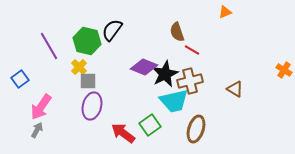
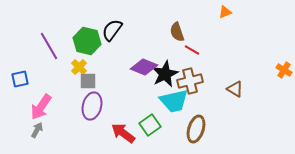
blue square: rotated 24 degrees clockwise
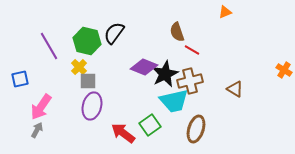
black semicircle: moved 2 px right, 3 px down
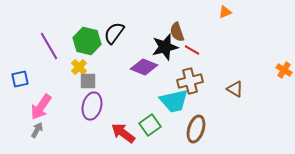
black star: moved 27 px up; rotated 12 degrees clockwise
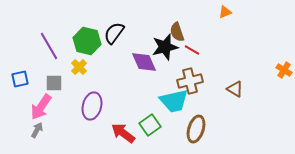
purple diamond: moved 5 px up; rotated 44 degrees clockwise
gray square: moved 34 px left, 2 px down
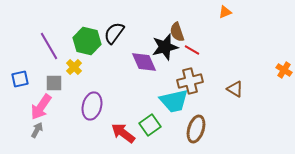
yellow cross: moved 5 px left
